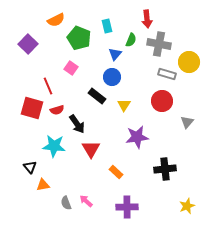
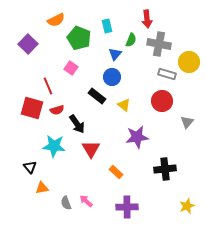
yellow triangle: rotated 24 degrees counterclockwise
orange triangle: moved 1 px left, 3 px down
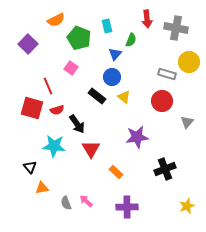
gray cross: moved 17 px right, 16 px up
yellow triangle: moved 8 px up
black cross: rotated 15 degrees counterclockwise
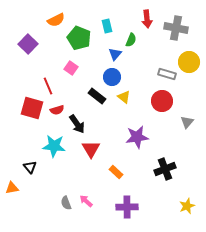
orange triangle: moved 30 px left
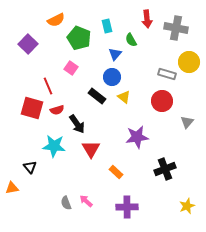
green semicircle: rotated 128 degrees clockwise
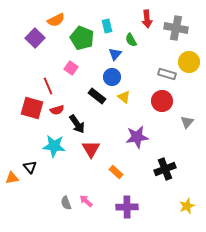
green pentagon: moved 3 px right
purple square: moved 7 px right, 6 px up
orange triangle: moved 10 px up
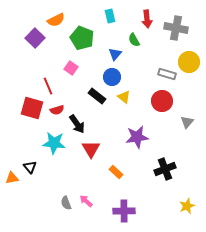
cyan rectangle: moved 3 px right, 10 px up
green semicircle: moved 3 px right
cyan star: moved 3 px up
purple cross: moved 3 px left, 4 px down
